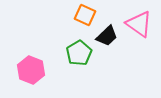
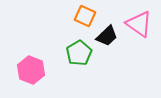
orange square: moved 1 px down
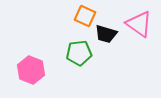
black trapezoid: moved 1 px left, 2 px up; rotated 60 degrees clockwise
green pentagon: rotated 25 degrees clockwise
